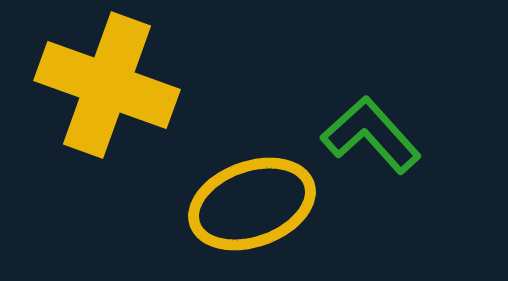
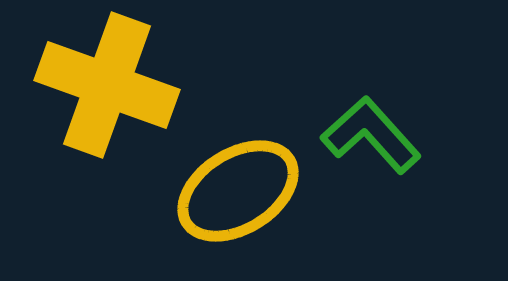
yellow ellipse: moved 14 px left, 13 px up; rotated 12 degrees counterclockwise
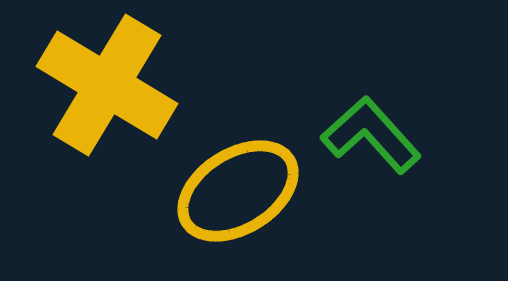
yellow cross: rotated 11 degrees clockwise
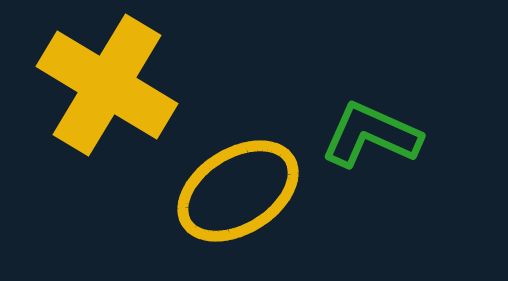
green L-shape: rotated 24 degrees counterclockwise
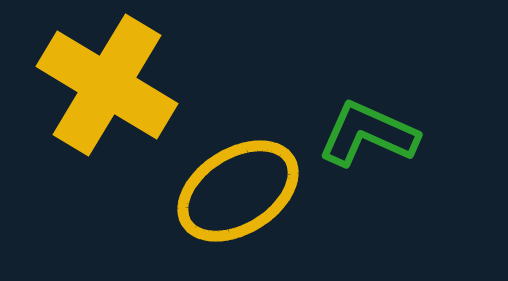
green L-shape: moved 3 px left, 1 px up
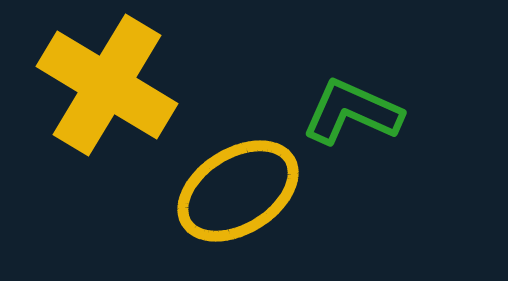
green L-shape: moved 16 px left, 22 px up
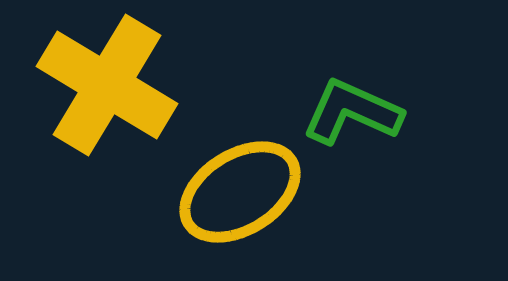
yellow ellipse: moved 2 px right, 1 px down
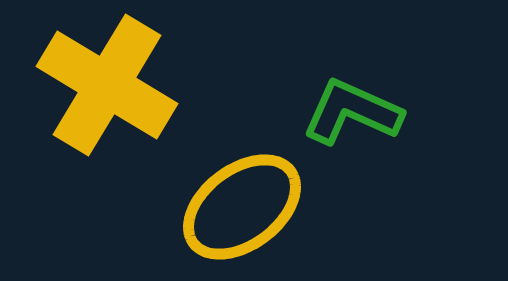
yellow ellipse: moved 2 px right, 15 px down; rotated 5 degrees counterclockwise
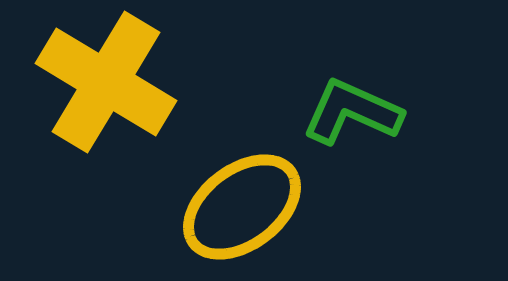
yellow cross: moved 1 px left, 3 px up
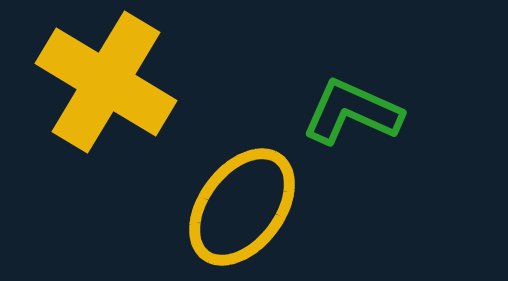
yellow ellipse: rotated 16 degrees counterclockwise
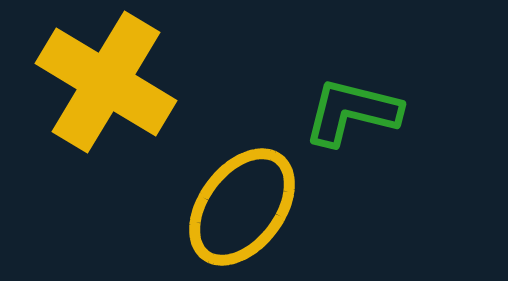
green L-shape: rotated 10 degrees counterclockwise
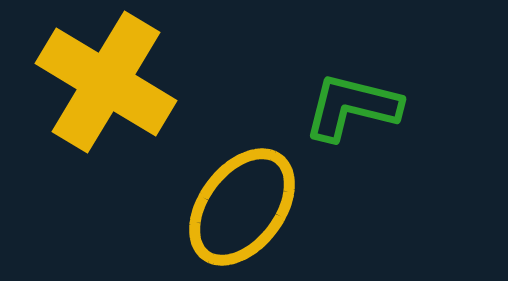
green L-shape: moved 5 px up
